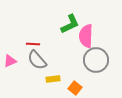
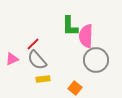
green L-shape: moved 2 px down; rotated 115 degrees clockwise
red line: rotated 48 degrees counterclockwise
pink triangle: moved 2 px right, 2 px up
yellow rectangle: moved 10 px left
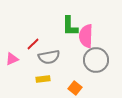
gray semicircle: moved 12 px right, 3 px up; rotated 60 degrees counterclockwise
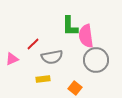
pink semicircle: rotated 10 degrees counterclockwise
gray semicircle: moved 3 px right
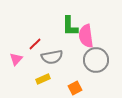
red line: moved 2 px right
pink triangle: moved 4 px right; rotated 24 degrees counterclockwise
yellow rectangle: rotated 16 degrees counterclockwise
orange square: rotated 24 degrees clockwise
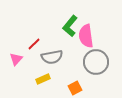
green L-shape: rotated 40 degrees clockwise
red line: moved 1 px left
gray circle: moved 2 px down
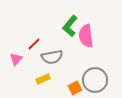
gray circle: moved 1 px left, 18 px down
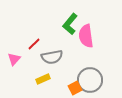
green L-shape: moved 2 px up
pink triangle: moved 2 px left
gray circle: moved 5 px left
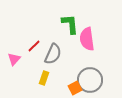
green L-shape: rotated 135 degrees clockwise
pink semicircle: moved 1 px right, 3 px down
red line: moved 2 px down
gray semicircle: moved 1 px right, 3 px up; rotated 55 degrees counterclockwise
yellow rectangle: moved 1 px right, 1 px up; rotated 48 degrees counterclockwise
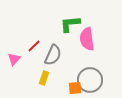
green L-shape: rotated 90 degrees counterclockwise
gray semicircle: moved 1 px down
orange square: rotated 24 degrees clockwise
